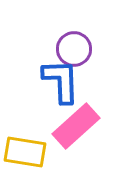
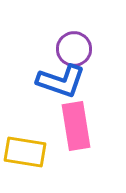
blue L-shape: rotated 111 degrees clockwise
pink rectangle: rotated 57 degrees counterclockwise
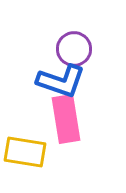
pink rectangle: moved 10 px left, 7 px up
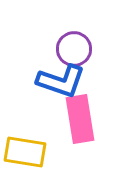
pink rectangle: moved 14 px right
